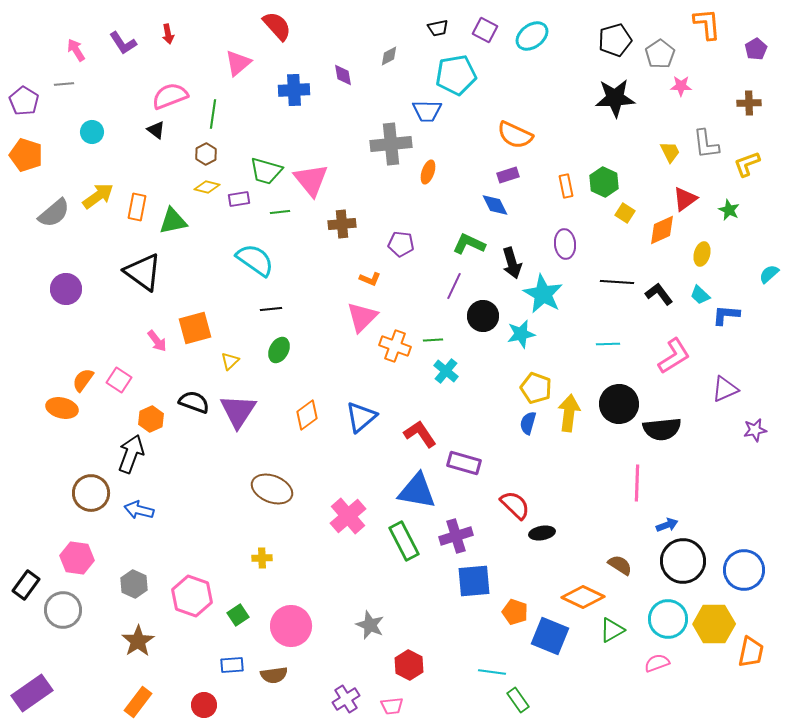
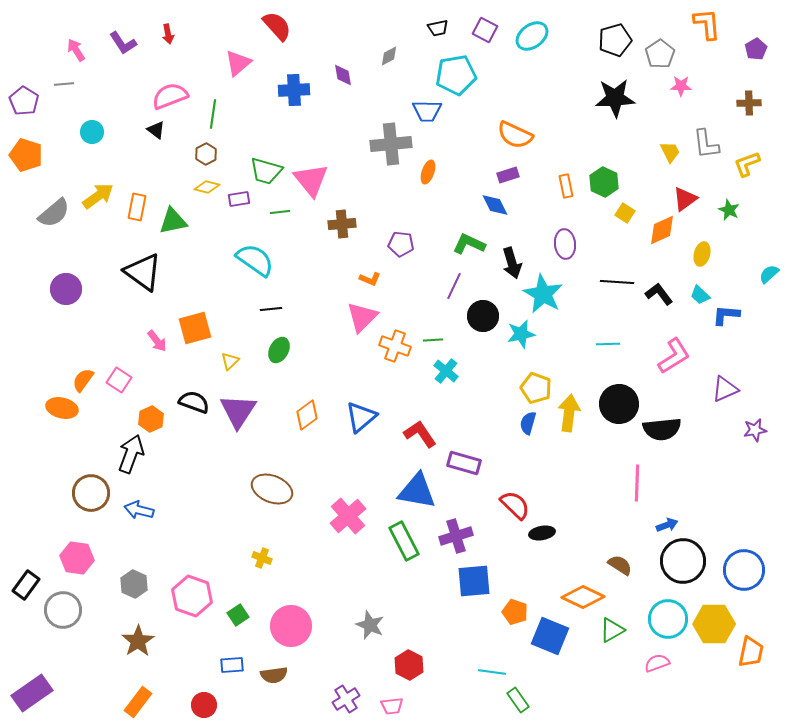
yellow cross at (262, 558): rotated 24 degrees clockwise
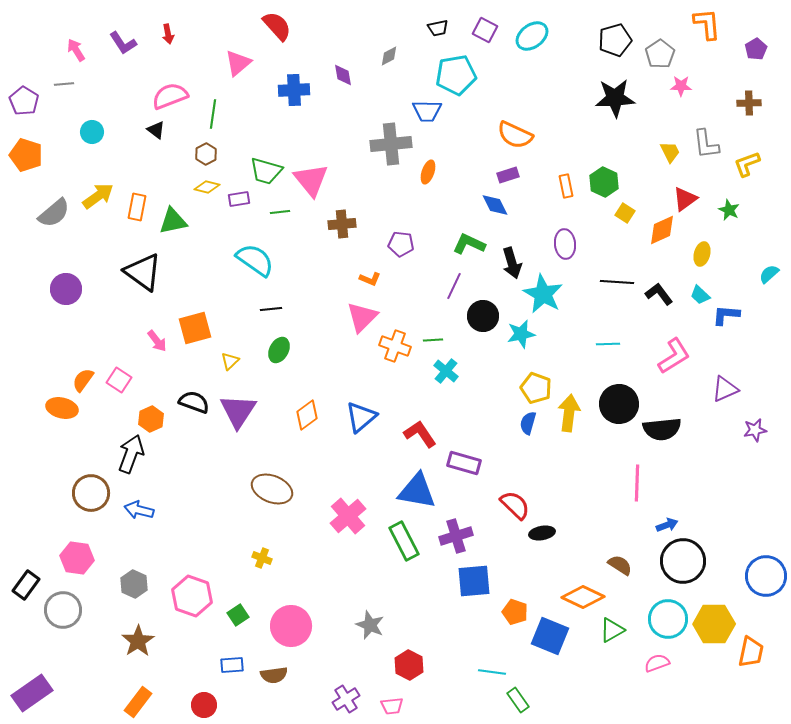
blue circle at (744, 570): moved 22 px right, 6 px down
